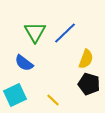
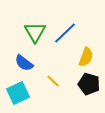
yellow semicircle: moved 2 px up
cyan square: moved 3 px right, 2 px up
yellow line: moved 19 px up
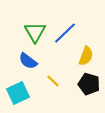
yellow semicircle: moved 1 px up
blue semicircle: moved 4 px right, 2 px up
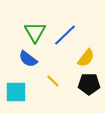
blue line: moved 2 px down
yellow semicircle: moved 2 px down; rotated 18 degrees clockwise
blue semicircle: moved 2 px up
black pentagon: rotated 15 degrees counterclockwise
cyan square: moved 2 px left, 1 px up; rotated 25 degrees clockwise
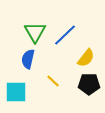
blue semicircle: rotated 66 degrees clockwise
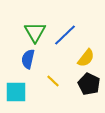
black pentagon: rotated 25 degrees clockwise
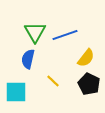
blue line: rotated 25 degrees clockwise
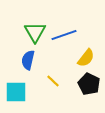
blue line: moved 1 px left
blue semicircle: moved 1 px down
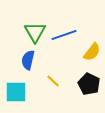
yellow semicircle: moved 6 px right, 6 px up
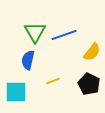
yellow line: rotated 64 degrees counterclockwise
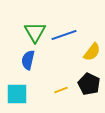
yellow line: moved 8 px right, 9 px down
cyan square: moved 1 px right, 2 px down
